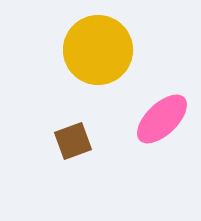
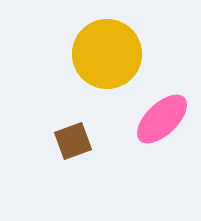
yellow circle: moved 9 px right, 4 px down
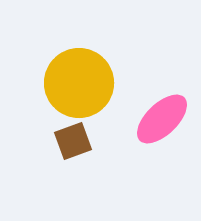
yellow circle: moved 28 px left, 29 px down
